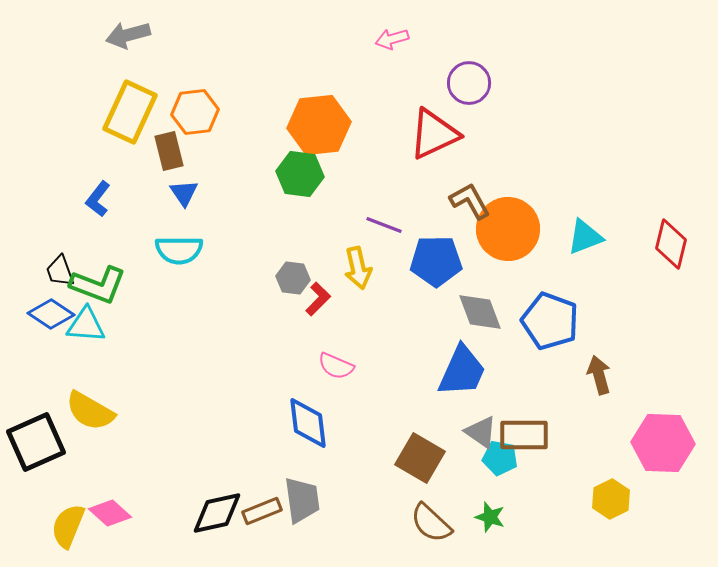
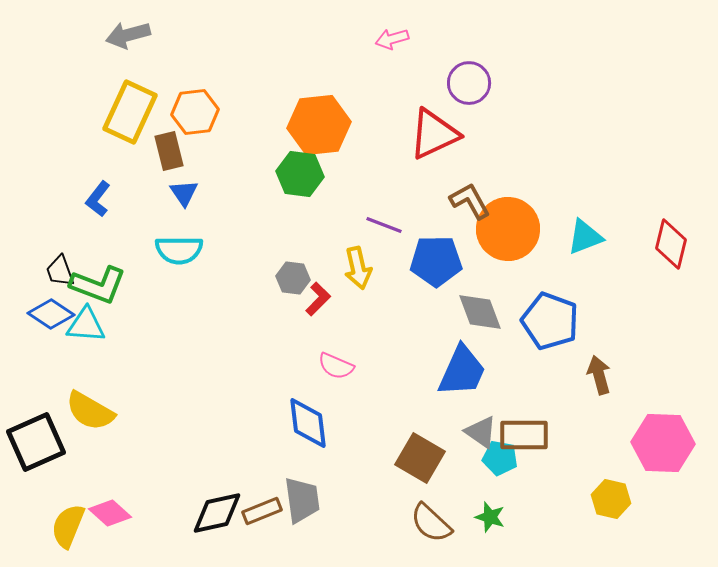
yellow hexagon at (611, 499): rotated 21 degrees counterclockwise
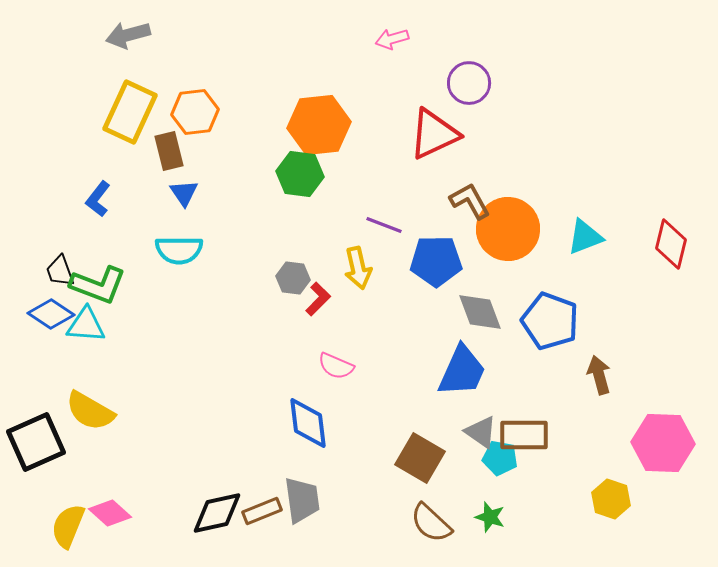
yellow hexagon at (611, 499): rotated 6 degrees clockwise
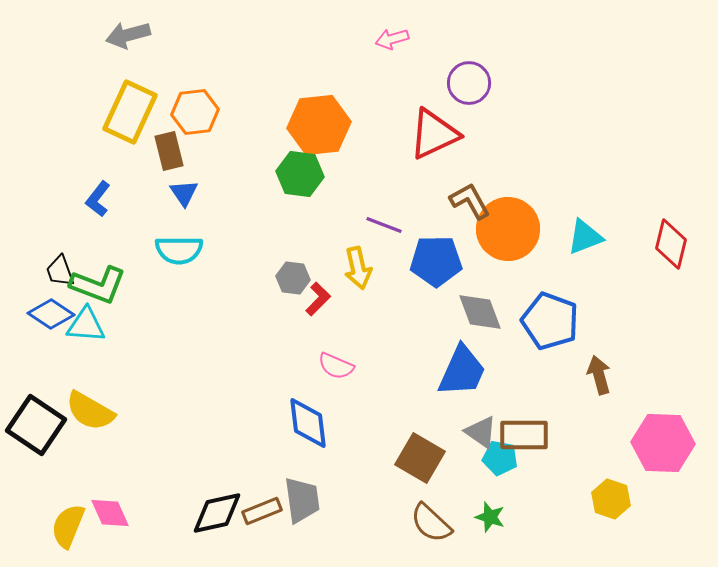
black square at (36, 442): moved 17 px up; rotated 32 degrees counterclockwise
pink diamond at (110, 513): rotated 24 degrees clockwise
